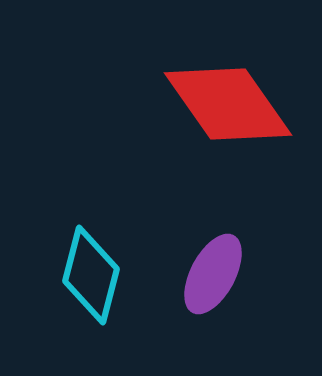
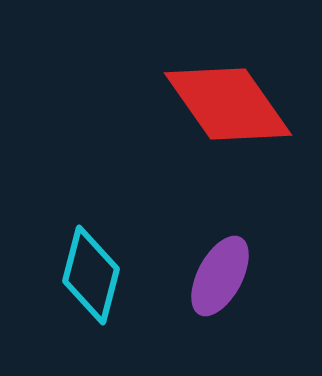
purple ellipse: moved 7 px right, 2 px down
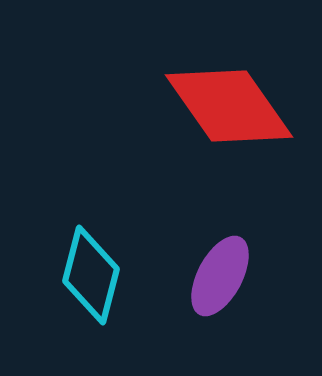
red diamond: moved 1 px right, 2 px down
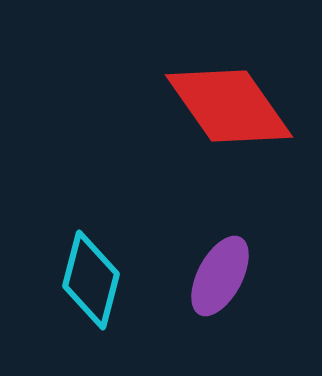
cyan diamond: moved 5 px down
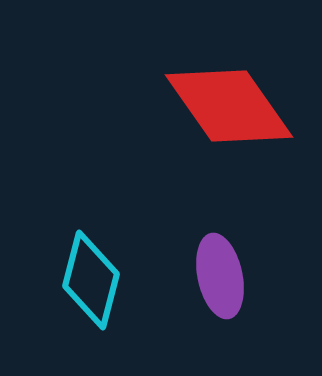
purple ellipse: rotated 40 degrees counterclockwise
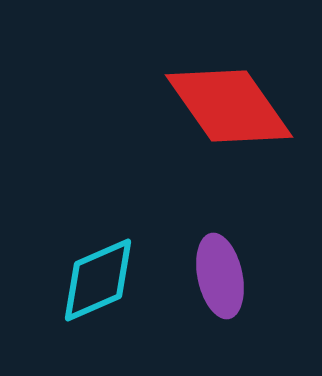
cyan diamond: moved 7 px right; rotated 52 degrees clockwise
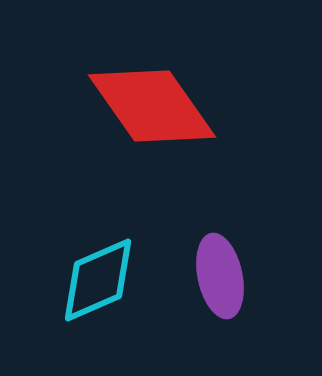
red diamond: moved 77 px left
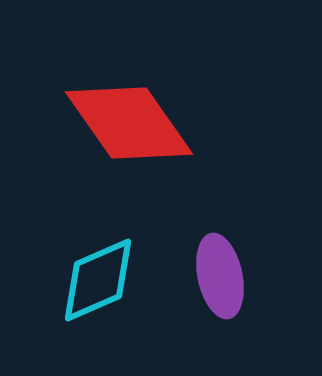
red diamond: moved 23 px left, 17 px down
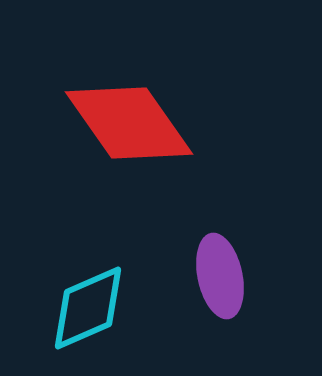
cyan diamond: moved 10 px left, 28 px down
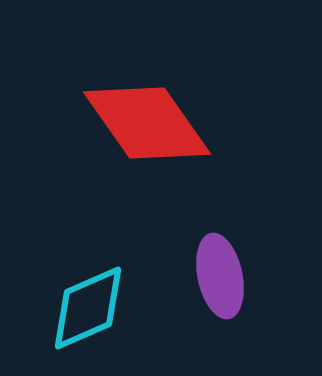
red diamond: moved 18 px right
